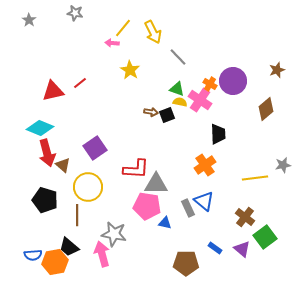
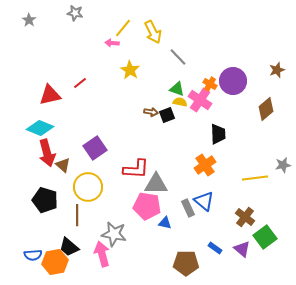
red triangle at (53, 91): moved 3 px left, 4 px down
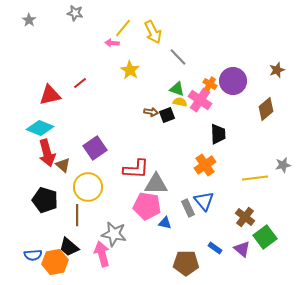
blue triangle at (204, 201): rotated 10 degrees clockwise
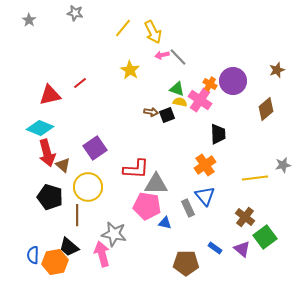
pink arrow at (112, 43): moved 50 px right, 12 px down; rotated 16 degrees counterclockwise
black pentagon at (45, 200): moved 5 px right, 3 px up
blue triangle at (204, 201): moved 1 px right, 5 px up
blue semicircle at (33, 255): rotated 96 degrees clockwise
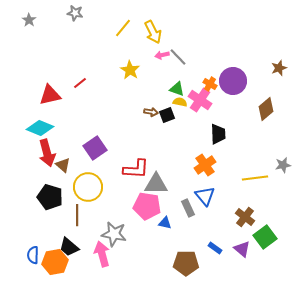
brown star at (277, 70): moved 2 px right, 2 px up
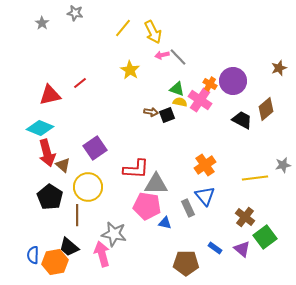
gray star at (29, 20): moved 13 px right, 3 px down
black trapezoid at (218, 134): moved 24 px right, 14 px up; rotated 60 degrees counterclockwise
black pentagon at (50, 197): rotated 15 degrees clockwise
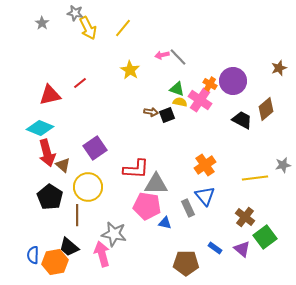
yellow arrow at (153, 32): moved 65 px left, 4 px up
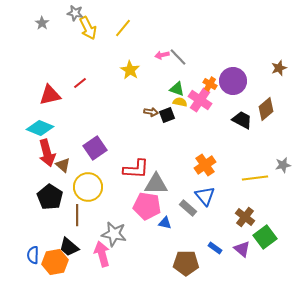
gray rectangle at (188, 208): rotated 24 degrees counterclockwise
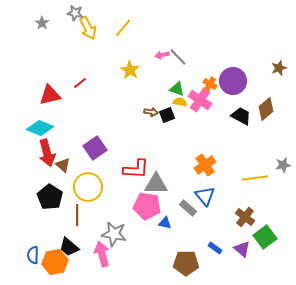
black trapezoid at (242, 120): moved 1 px left, 4 px up
